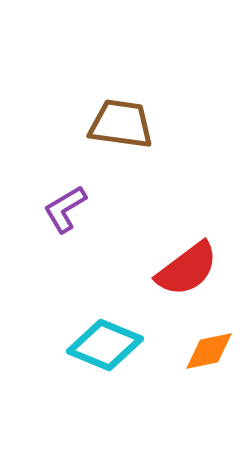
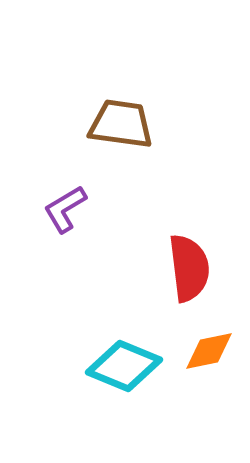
red semicircle: moved 2 px right, 1 px up; rotated 60 degrees counterclockwise
cyan diamond: moved 19 px right, 21 px down
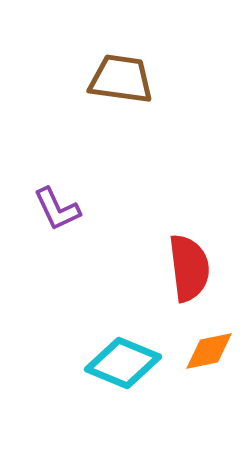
brown trapezoid: moved 45 px up
purple L-shape: moved 8 px left; rotated 84 degrees counterclockwise
cyan diamond: moved 1 px left, 3 px up
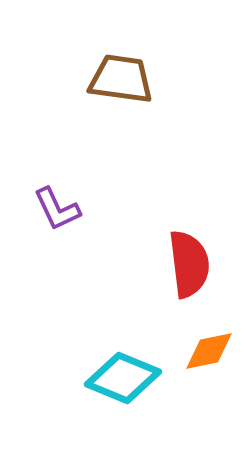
red semicircle: moved 4 px up
cyan diamond: moved 15 px down
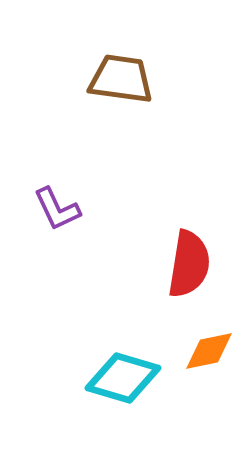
red semicircle: rotated 16 degrees clockwise
cyan diamond: rotated 6 degrees counterclockwise
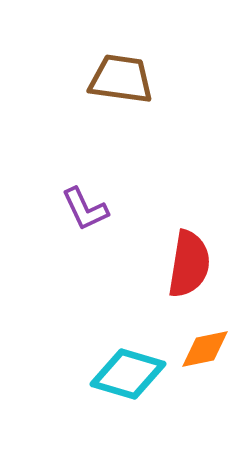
purple L-shape: moved 28 px right
orange diamond: moved 4 px left, 2 px up
cyan diamond: moved 5 px right, 4 px up
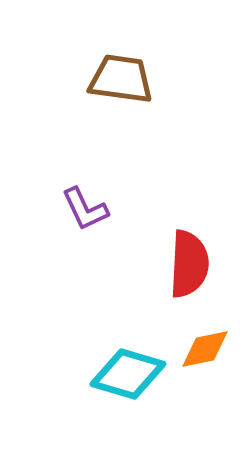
red semicircle: rotated 6 degrees counterclockwise
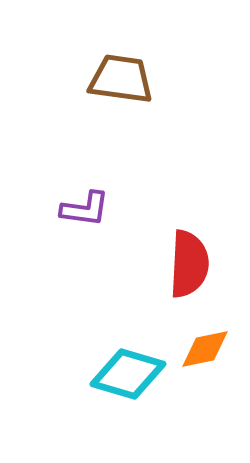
purple L-shape: rotated 57 degrees counterclockwise
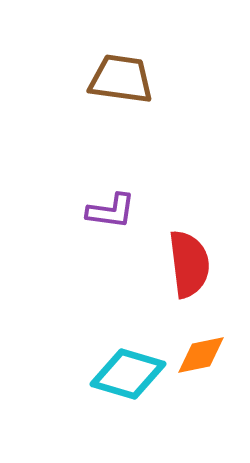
purple L-shape: moved 26 px right, 2 px down
red semicircle: rotated 10 degrees counterclockwise
orange diamond: moved 4 px left, 6 px down
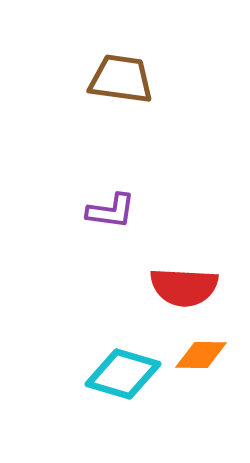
red semicircle: moved 5 px left, 23 px down; rotated 100 degrees clockwise
orange diamond: rotated 12 degrees clockwise
cyan diamond: moved 5 px left
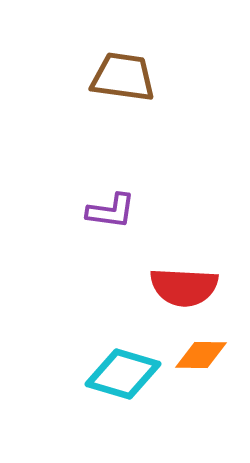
brown trapezoid: moved 2 px right, 2 px up
